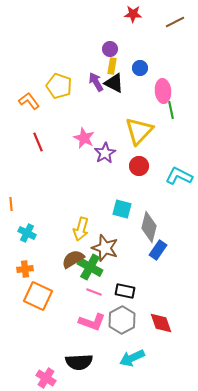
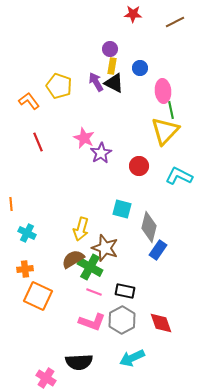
yellow triangle: moved 26 px right
purple star: moved 4 px left
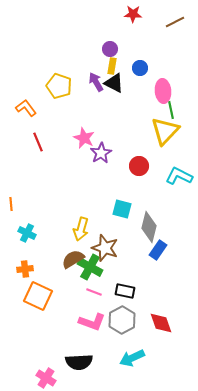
orange L-shape: moved 3 px left, 7 px down
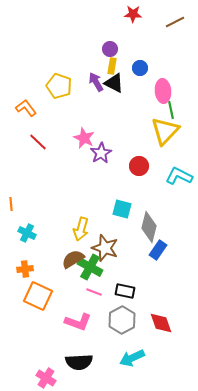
red line: rotated 24 degrees counterclockwise
pink L-shape: moved 14 px left
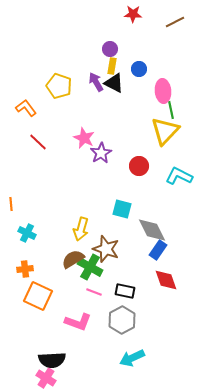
blue circle: moved 1 px left, 1 px down
gray diamond: moved 3 px right, 3 px down; rotated 40 degrees counterclockwise
brown star: moved 1 px right, 1 px down
red diamond: moved 5 px right, 43 px up
black semicircle: moved 27 px left, 2 px up
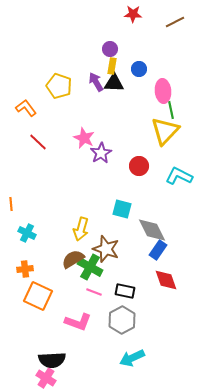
black triangle: rotated 25 degrees counterclockwise
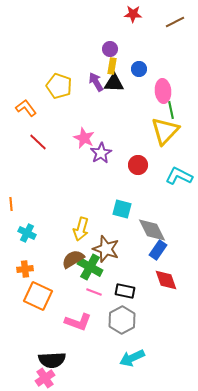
red circle: moved 1 px left, 1 px up
pink cross: moved 1 px left; rotated 24 degrees clockwise
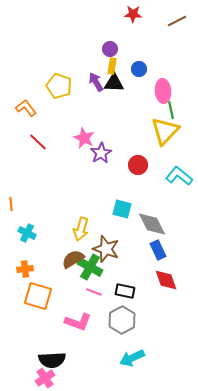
brown line: moved 2 px right, 1 px up
cyan L-shape: rotated 12 degrees clockwise
gray diamond: moved 6 px up
blue rectangle: rotated 60 degrees counterclockwise
orange square: rotated 8 degrees counterclockwise
